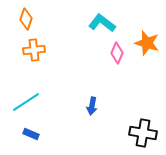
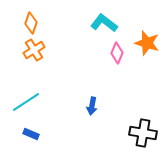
orange diamond: moved 5 px right, 4 px down
cyan L-shape: moved 2 px right
orange cross: rotated 25 degrees counterclockwise
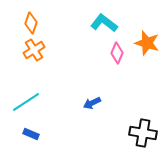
blue arrow: moved 3 px up; rotated 54 degrees clockwise
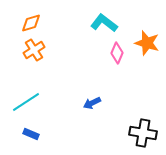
orange diamond: rotated 55 degrees clockwise
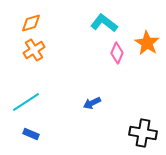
orange star: rotated 15 degrees clockwise
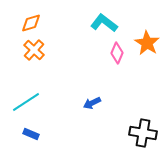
orange cross: rotated 15 degrees counterclockwise
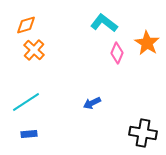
orange diamond: moved 5 px left, 2 px down
blue rectangle: moved 2 px left; rotated 28 degrees counterclockwise
